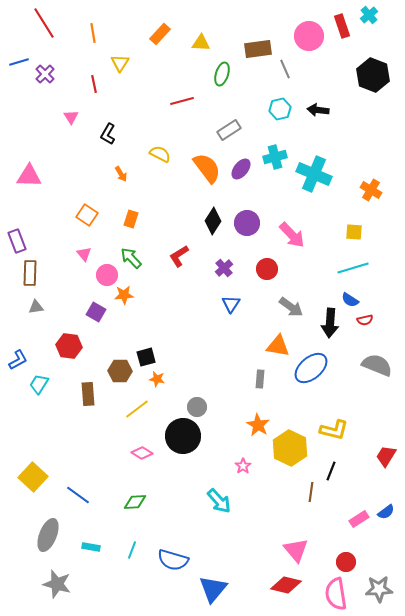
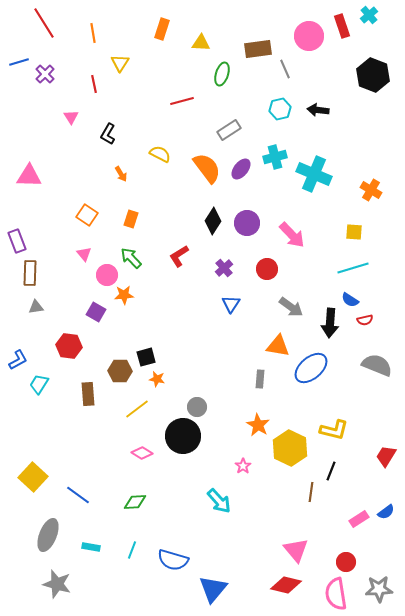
orange rectangle at (160, 34): moved 2 px right, 5 px up; rotated 25 degrees counterclockwise
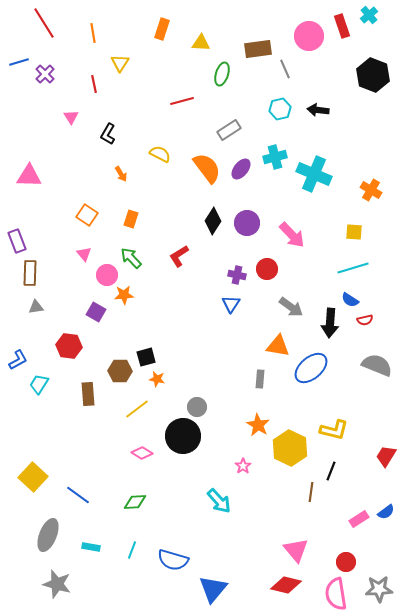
purple cross at (224, 268): moved 13 px right, 7 px down; rotated 36 degrees counterclockwise
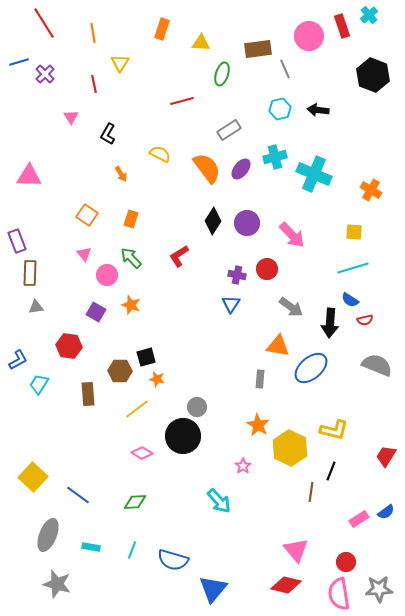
orange star at (124, 295): moved 7 px right, 10 px down; rotated 24 degrees clockwise
pink semicircle at (336, 594): moved 3 px right
